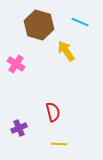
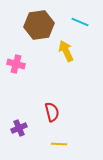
brown hexagon: rotated 24 degrees counterclockwise
yellow arrow: rotated 10 degrees clockwise
pink cross: rotated 18 degrees counterclockwise
red semicircle: moved 1 px left
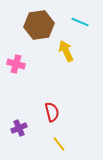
yellow line: rotated 49 degrees clockwise
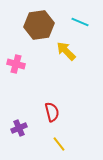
yellow arrow: rotated 20 degrees counterclockwise
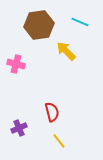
yellow line: moved 3 px up
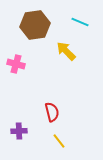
brown hexagon: moved 4 px left
purple cross: moved 3 px down; rotated 21 degrees clockwise
